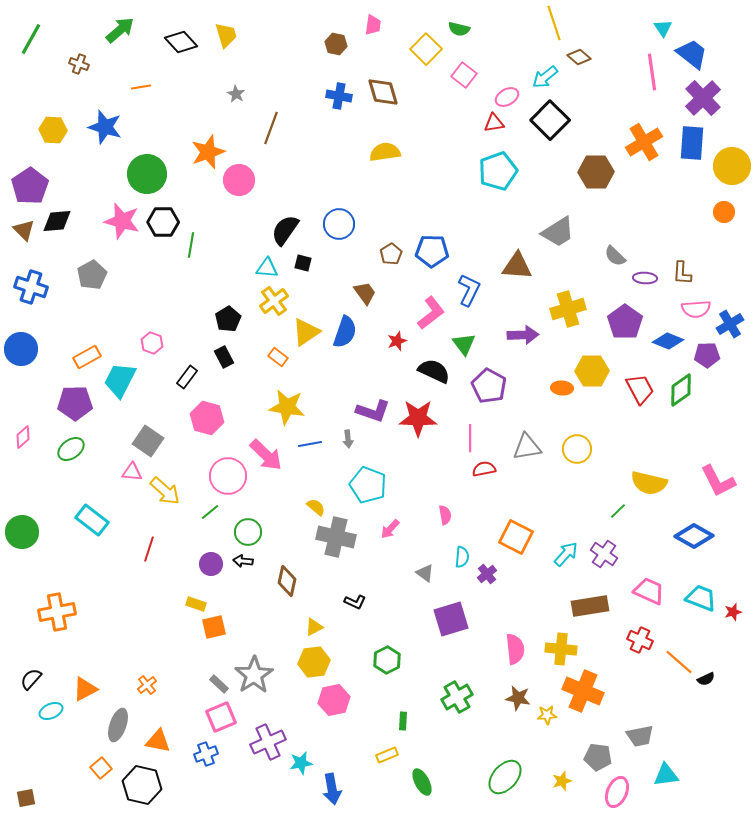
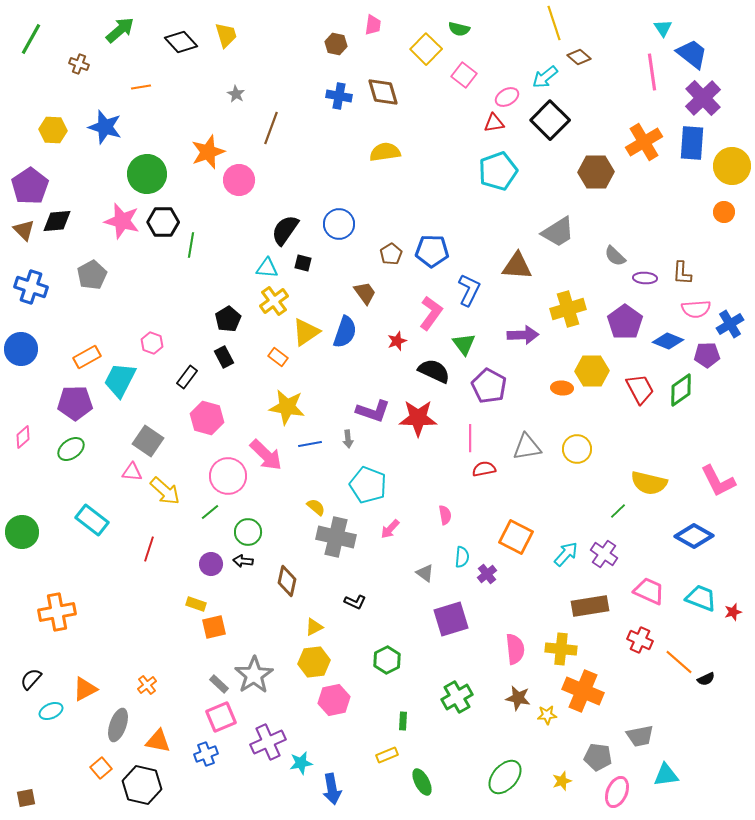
pink L-shape at (431, 313): rotated 16 degrees counterclockwise
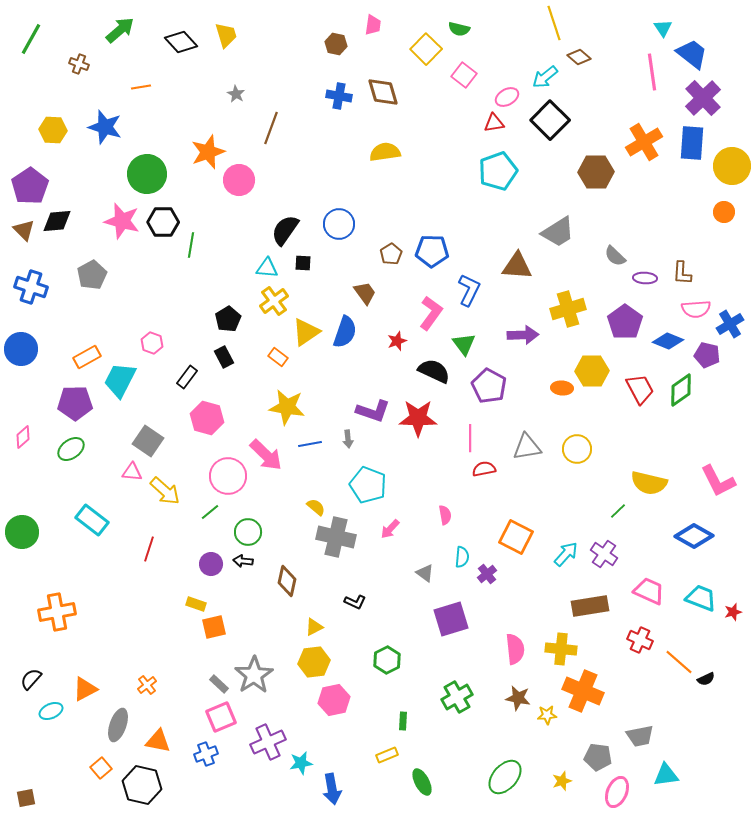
black square at (303, 263): rotated 12 degrees counterclockwise
purple pentagon at (707, 355): rotated 15 degrees clockwise
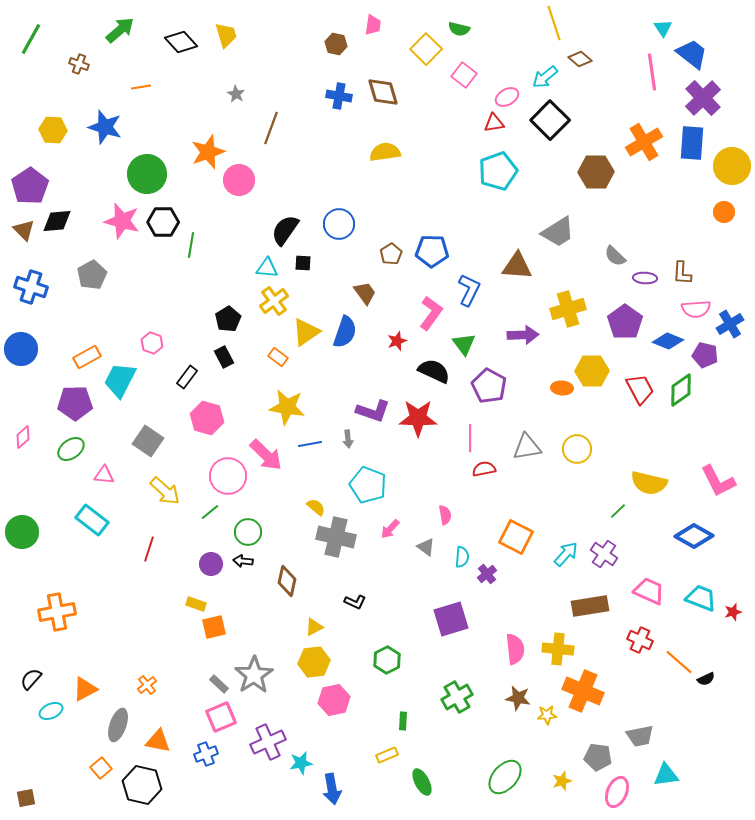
brown diamond at (579, 57): moved 1 px right, 2 px down
purple pentagon at (707, 355): moved 2 px left
pink triangle at (132, 472): moved 28 px left, 3 px down
gray triangle at (425, 573): moved 1 px right, 26 px up
yellow cross at (561, 649): moved 3 px left
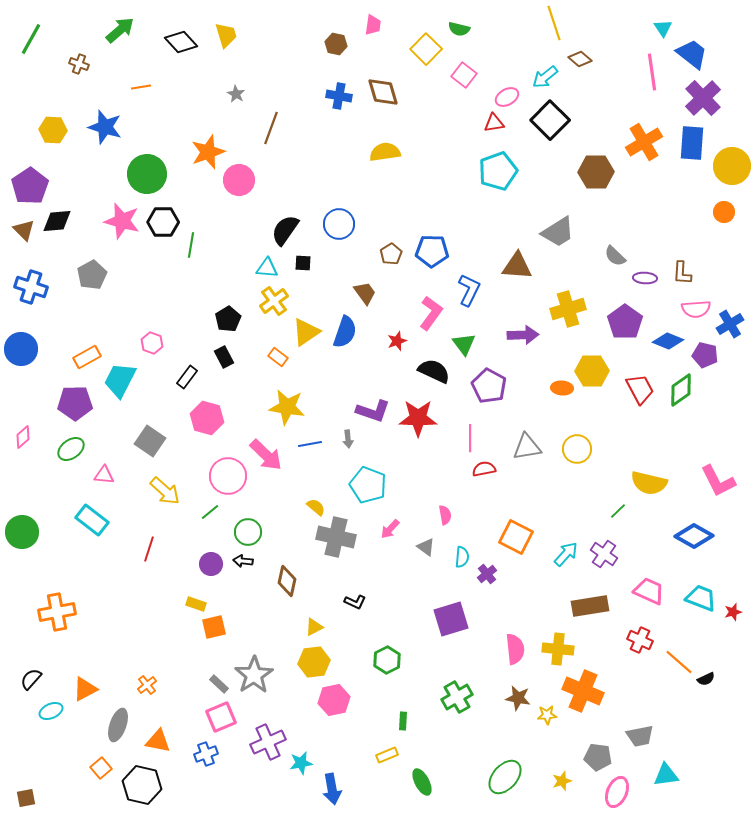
gray square at (148, 441): moved 2 px right
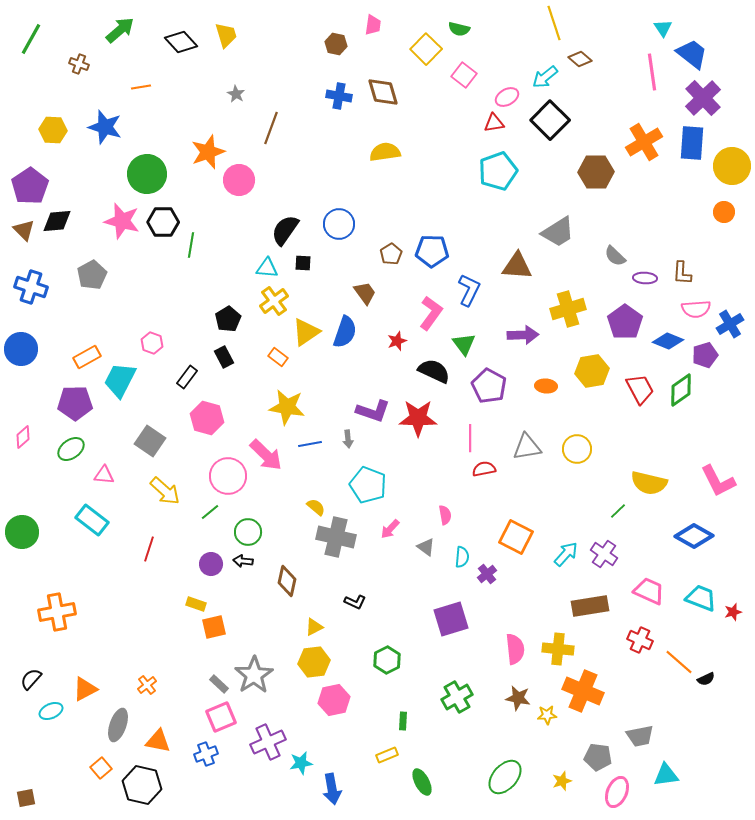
purple pentagon at (705, 355): rotated 30 degrees counterclockwise
yellow hexagon at (592, 371): rotated 8 degrees counterclockwise
orange ellipse at (562, 388): moved 16 px left, 2 px up
